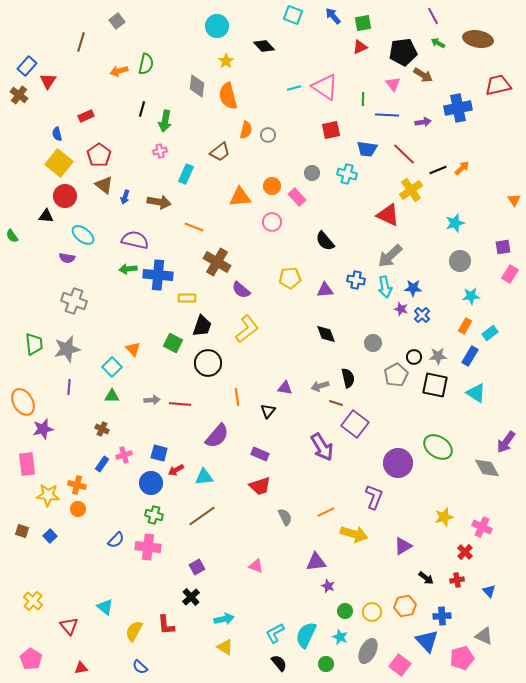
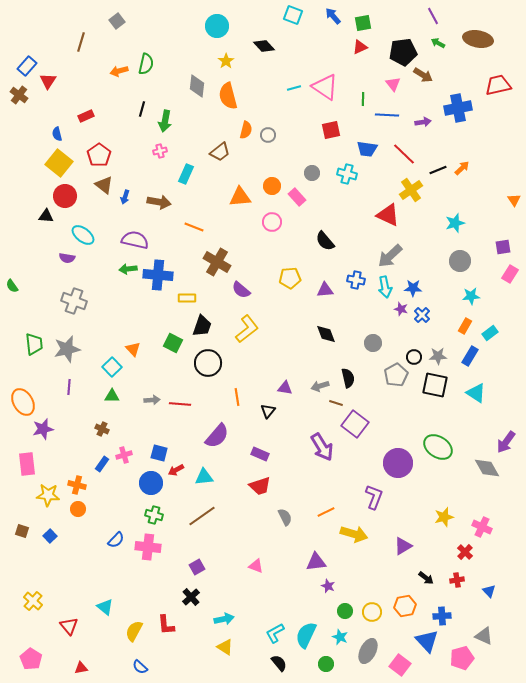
green semicircle at (12, 236): moved 50 px down
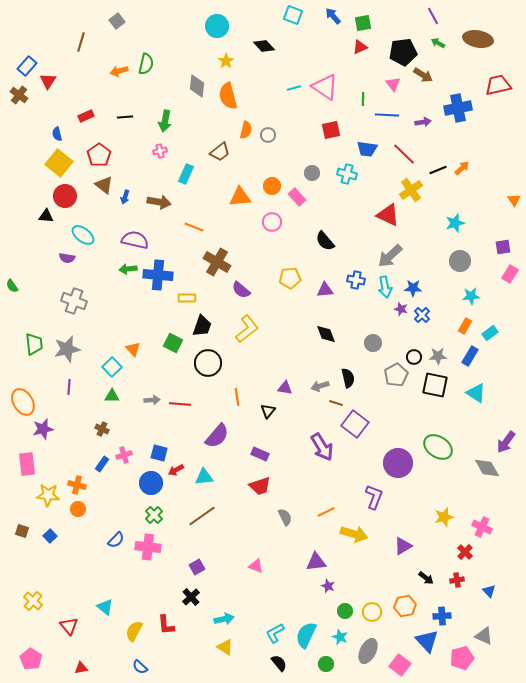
black line at (142, 109): moved 17 px left, 8 px down; rotated 70 degrees clockwise
green cross at (154, 515): rotated 30 degrees clockwise
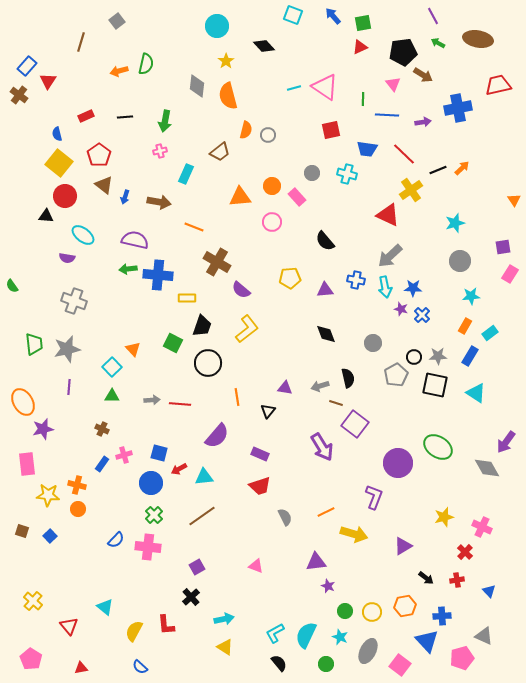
red arrow at (176, 470): moved 3 px right, 1 px up
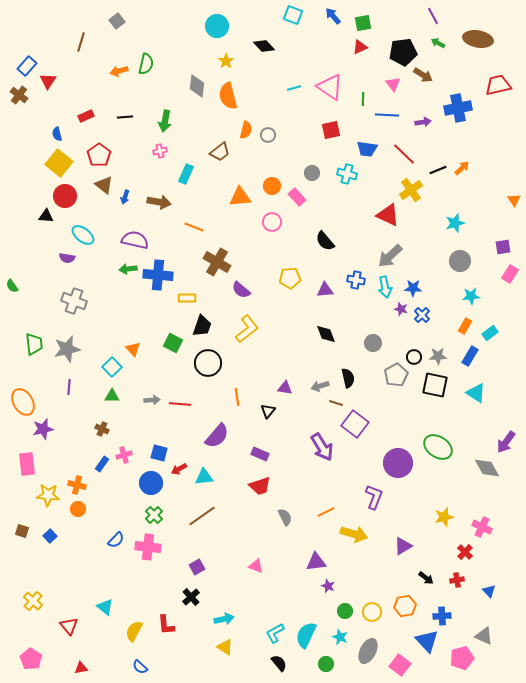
pink triangle at (325, 87): moved 5 px right
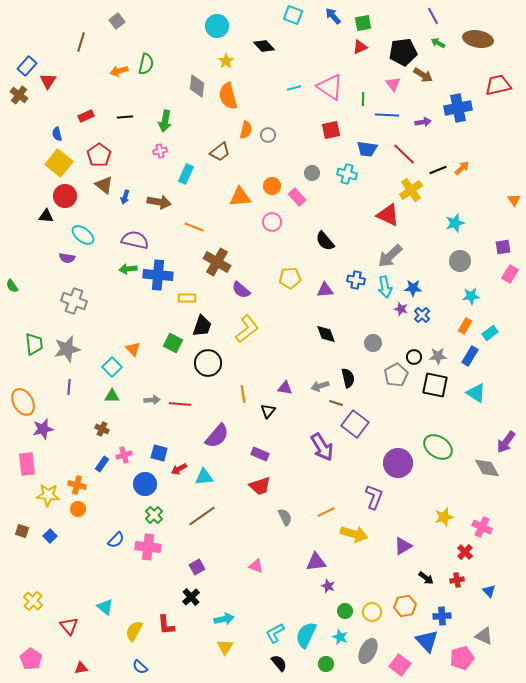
orange line at (237, 397): moved 6 px right, 3 px up
blue circle at (151, 483): moved 6 px left, 1 px down
yellow triangle at (225, 647): rotated 30 degrees clockwise
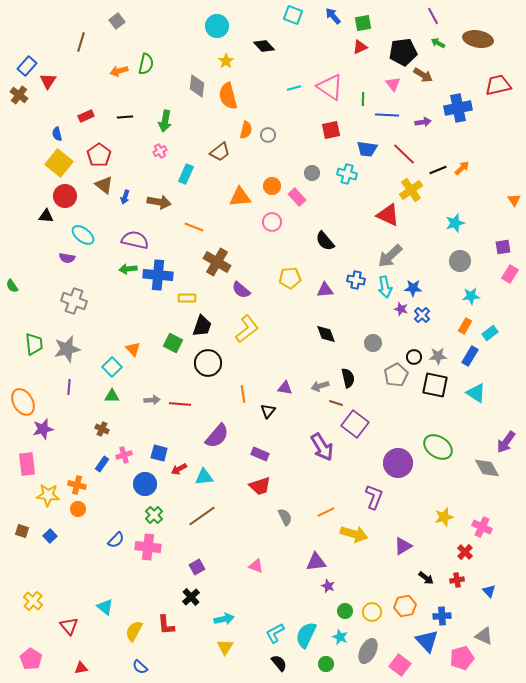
pink cross at (160, 151): rotated 16 degrees counterclockwise
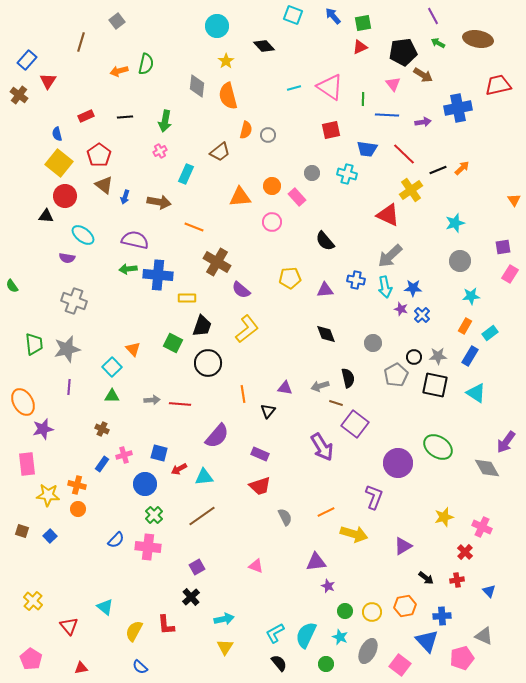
blue rectangle at (27, 66): moved 6 px up
